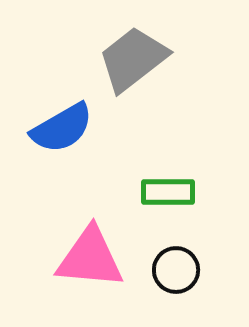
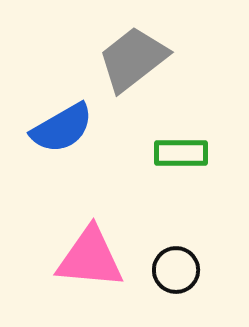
green rectangle: moved 13 px right, 39 px up
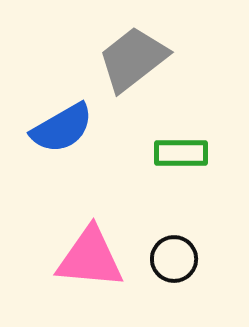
black circle: moved 2 px left, 11 px up
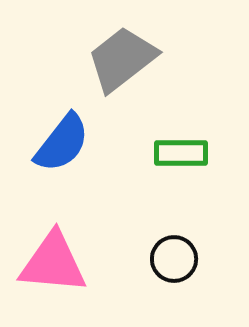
gray trapezoid: moved 11 px left
blue semicircle: moved 15 px down; rotated 22 degrees counterclockwise
pink triangle: moved 37 px left, 5 px down
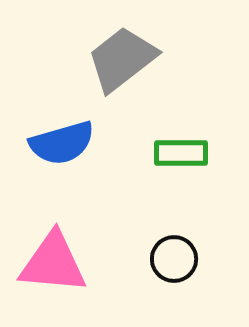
blue semicircle: rotated 36 degrees clockwise
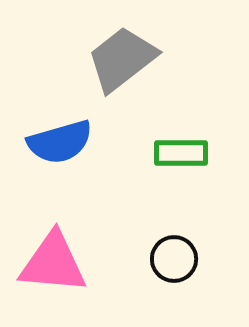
blue semicircle: moved 2 px left, 1 px up
